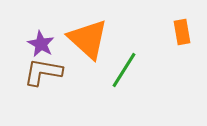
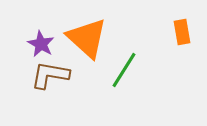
orange triangle: moved 1 px left, 1 px up
brown L-shape: moved 7 px right, 3 px down
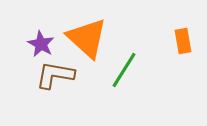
orange rectangle: moved 1 px right, 9 px down
brown L-shape: moved 5 px right
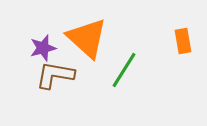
purple star: moved 2 px right, 4 px down; rotated 28 degrees clockwise
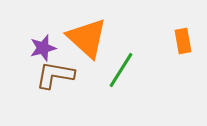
green line: moved 3 px left
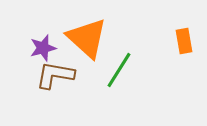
orange rectangle: moved 1 px right
green line: moved 2 px left
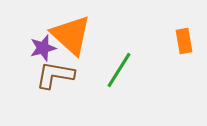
orange triangle: moved 16 px left, 3 px up
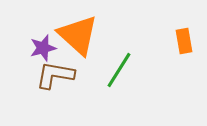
orange triangle: moved 7 px right
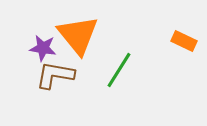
orange triangle: rotated 9 degrees clockwise
orange rectangle: rotated 55 degrees counterclockwise
purple star: rotated 24 degrees clockwise
